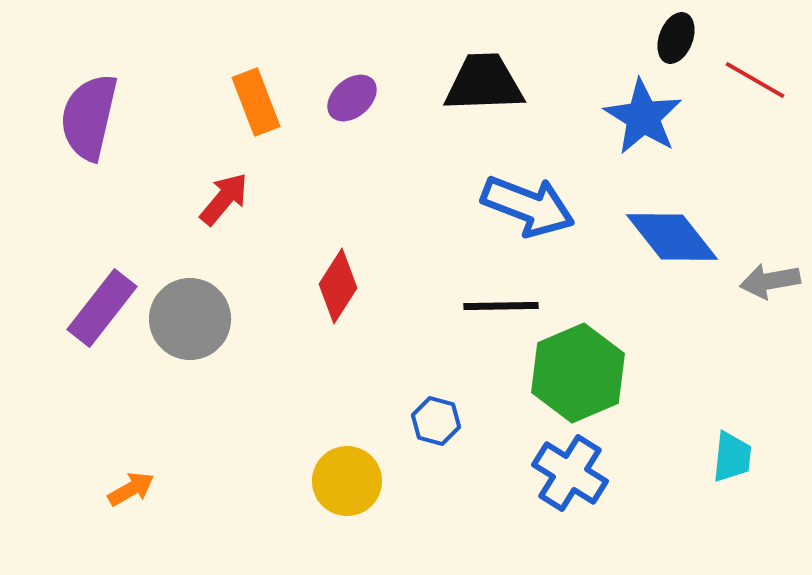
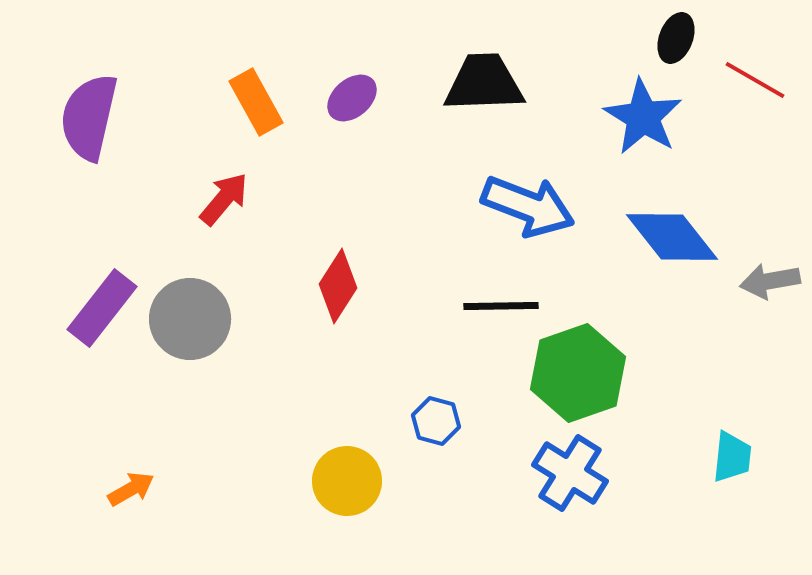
orange rectangle: rotated 8 degrees counterclockwise
green hexagon: rotated 4 degrees clockwise
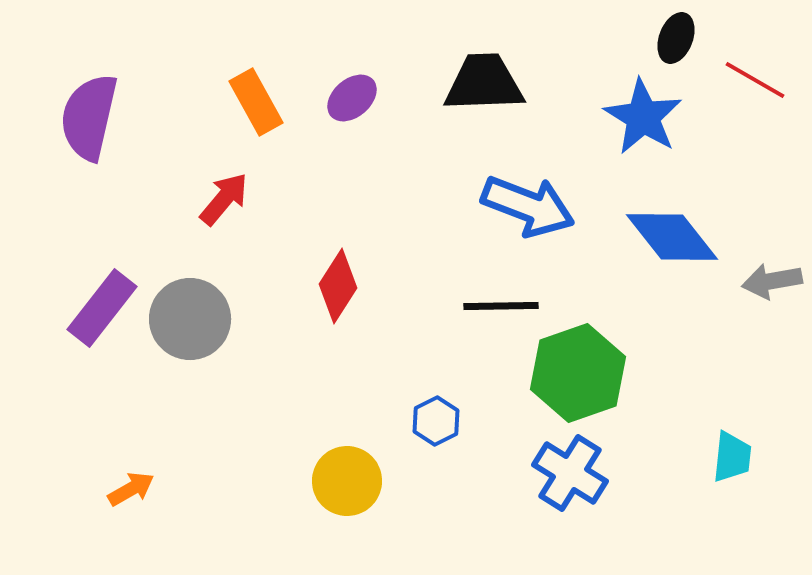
gray arrow: moved 2 px right
blue hexagon: rotated 18 degrees clockwise
